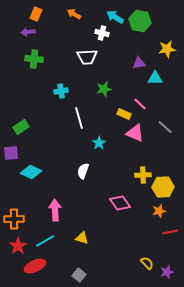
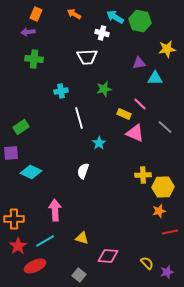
pink diamond: moved 12 px left, 53 px down; rotated 50 degrees counterclockwise
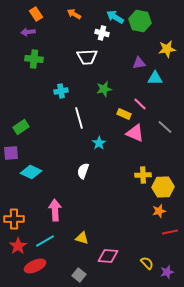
orange rectangle: rotated 56 degrees counterclockwise
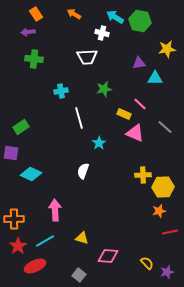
purple square: rotated 14 degrees clockwise
cyan diamond: moved 2 px down
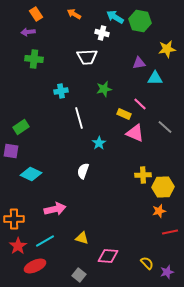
purple square: moved 2 px up
pink arrow: moved 1 px up; rotated 80 degrees clockwise
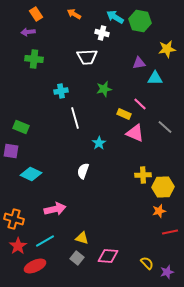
white line: moved 4 px left
green rectangle: rotated 56 degrees clockwise
orange cross: rotated 18 degrees clockwise
gray square: moved 2 px left, 17 px up
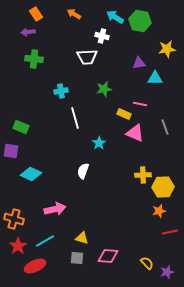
white cross: moved 3 px down
pink line: rotated 32 degrees counterclockwise
gray line: rotated 28 degrees clockwise
gray square: rotated 32 degrees counterclockwise
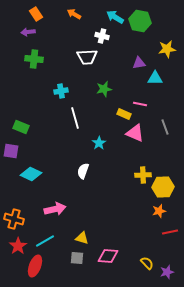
red ellipse: rotated 45 degrees counterclockwise
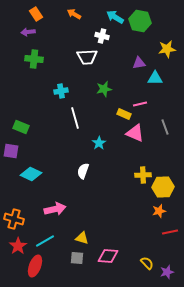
pink line: rotated 24 degrees counterclockwise
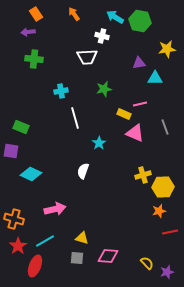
orange arrow: rotated 24 degrees clockwise
yellow cross: rotated 14 degrees counterclockwise
